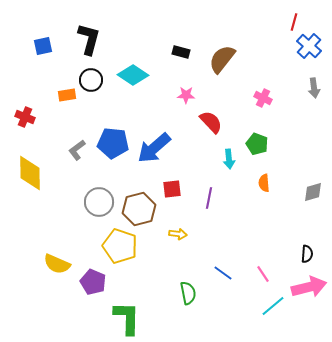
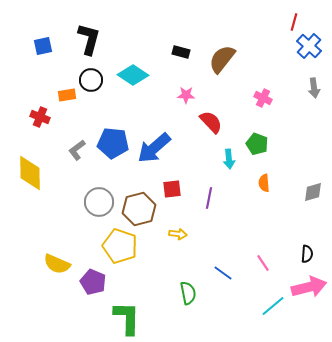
red cross: moved 15 px right
pink line: moved 11 px up
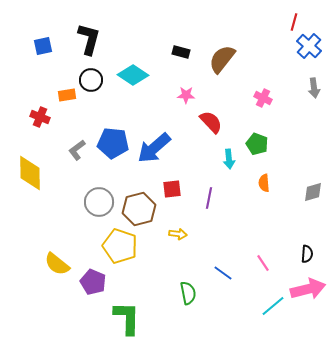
yellow semicircle: rotated 16 degrees clockwise
pink arrow: moved 1 px left, 2 px down
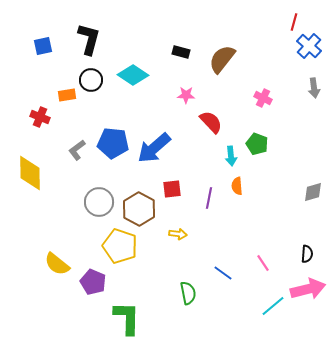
cyan arrow: moved 2 px right, 3 px up
orange semicircle: moved 27 px left, 3 px down
brown hexagon: rotated 16 degrees counterclockwise
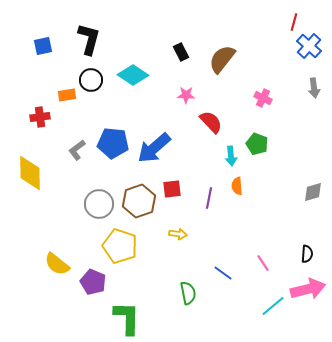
black rectangle: rotated 48 degrees clockwise
red cross: rotated 30 degrees counterclockwise
gray circle: moved 2 px down
brown hexagon: moved 8 px up; rotated 12 degrees clockwise
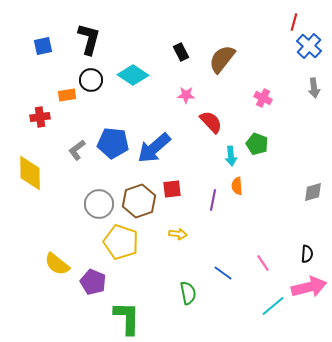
purple line: moved 4 px right, 2 px down
yellow pentagon: moved 1 px right, 4 px up
pink arrow: moved 1 px right, 2 px up
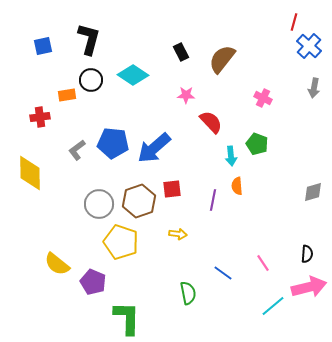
gray arrow: rotated 18 degrees clockwise
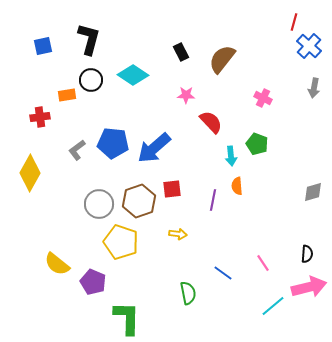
yellow diamond: rotated 30 degrees clockwise
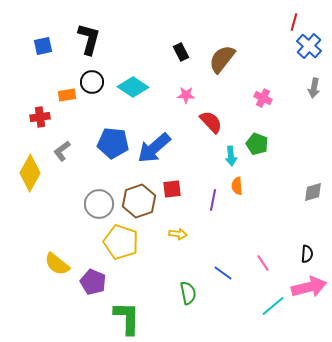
cyan diamond: moved 12 px down
black circle: moved 1 px right, 2 px down
gray L-shape: moved 15 px left, 1 px down
